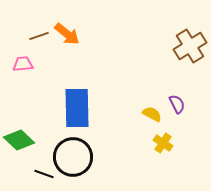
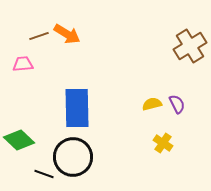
orange arrow: rotated 8 degrees counterclockwise
yellow semicircle: moved 10 px up; rotated 42 degrees counterclockwise
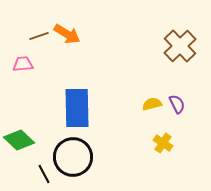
brown cross: moved 10 px left; rotated 12 degrees counterclockwise
black line: rotated 42 degrees clockwise
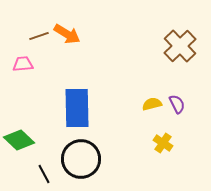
black circle: moved 8 px right, 2 px down
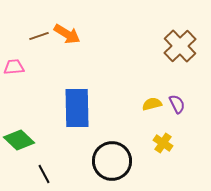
pink trapezoid: moved 9 px left, 3 px down
black circle: moved 31 px right, 2 px down
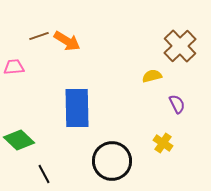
orange arrow: moved 7 px down
yellow semicircle: moved 28 px up
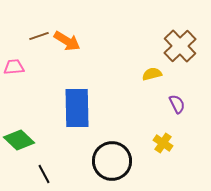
yellow semicircle: moved 2 px up
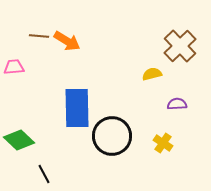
brown line: rotated 24 degrees clockwise
purple semicircle: rotated 66 degrees counterclockwise
black circle: moved 25 px up
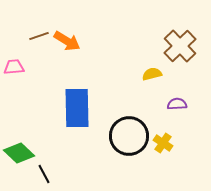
brown line: rotated 24 degrees counterclockwise
black circle: moved 17 px right
green diamond: moved 13 px down
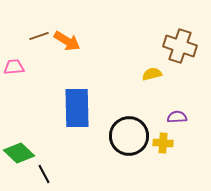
brown cross: rotated 28 degrees counterclockwise
purple semicircle: moved 13 px down
yellow cross: rotated 30 degrees counterclockwise
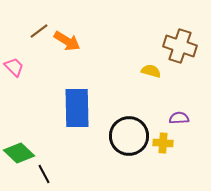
brown line: moved 5 px up; rotated 18 degrees counterclockwise
pink trapezoid: rotated 50 degrees clockwise
yellow semicircle: moved 1 px left, 3 px up; rotated 30 degrees clockwise
purple semicircle: moved 2 px right, 1 px down
